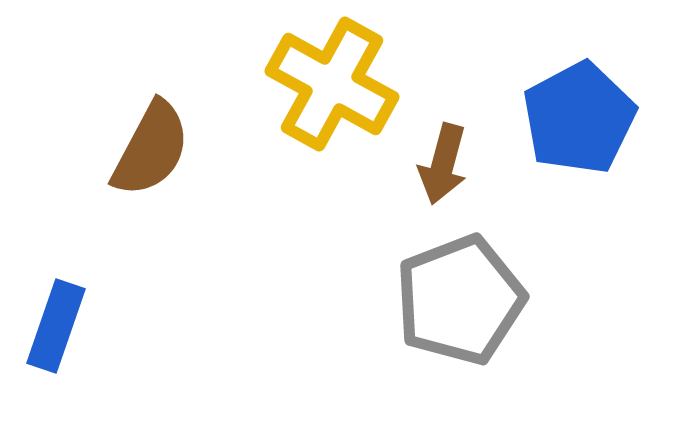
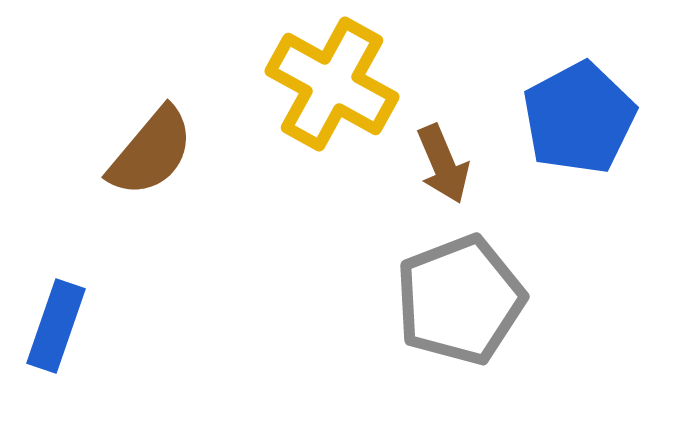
brown semicircle: moved 3 px down; rotated 12 degrees clockwise
brown arrow: rotated 38 degrees counterclockwise
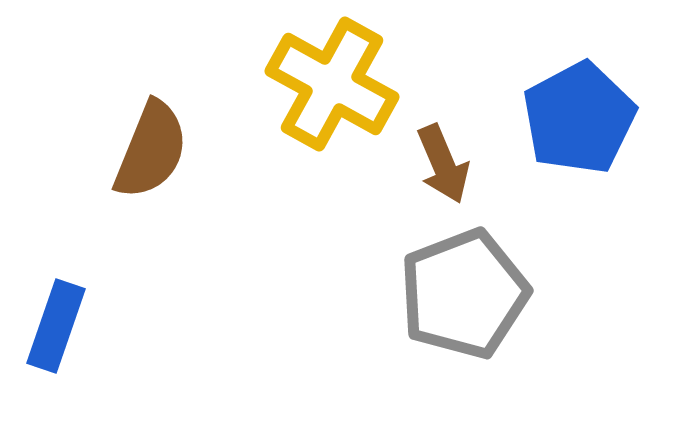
brown semicircle: moved 2 px up; rotated 18 degrees counterclockwise
gray pentagon: moved 4 px right, 6 px up
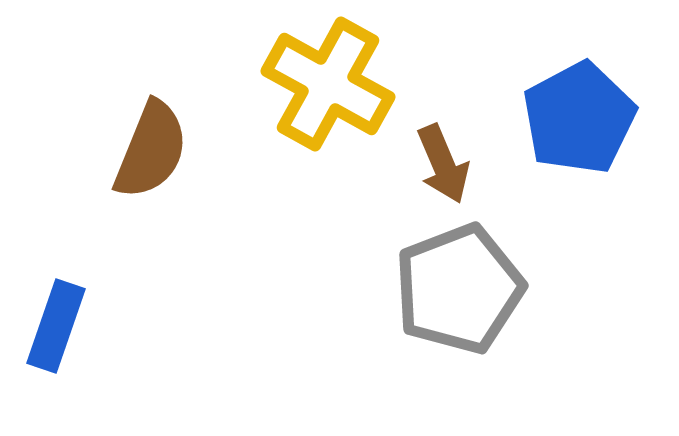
yellow cross: moved 4 px left
gray pentagon: moved 5 px left, 5 px up
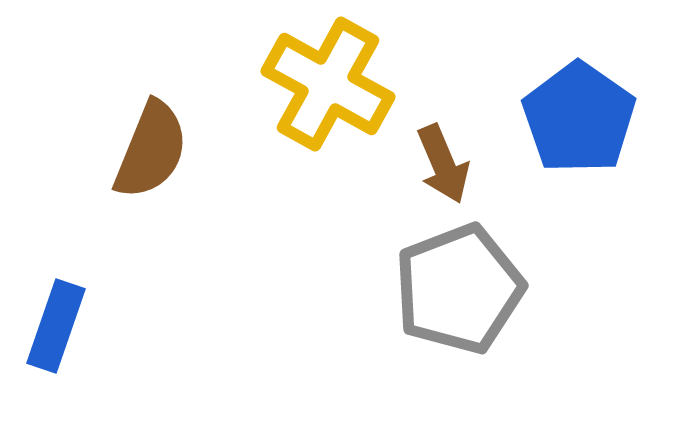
blue pentagon: rotated 9 degrees counterclockwise
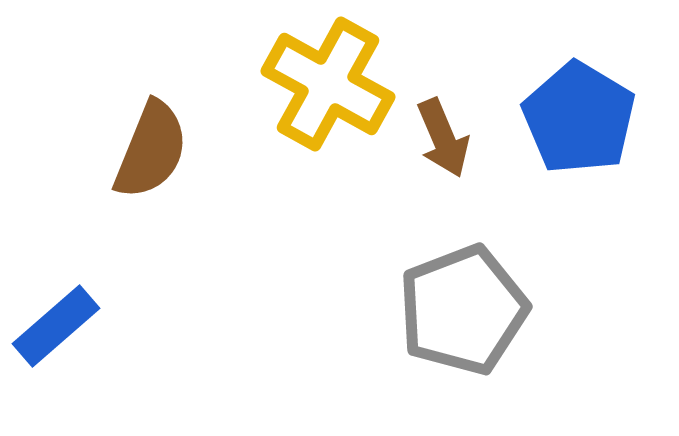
blue pentagon: rotated 4 degrees counterclockwise
brown arrow: moved 26 px up
gray pentagon: moved 4 px right, 21 px down
blue rectangle: rotated 30 degrees clockwise
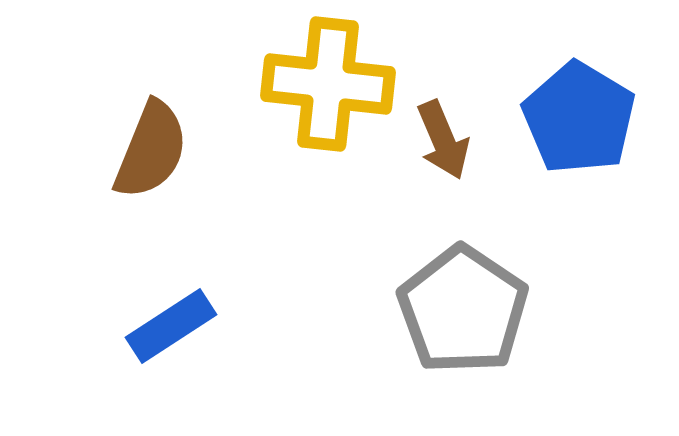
yellow cross: rotated 23 degrees counterclockwise
brown arrow: moved 2 px down
gray pentagon: rotated 17 degrees counterclockwise
blue rectangle: moved 115 px right; rotated 8 degrees clockwise
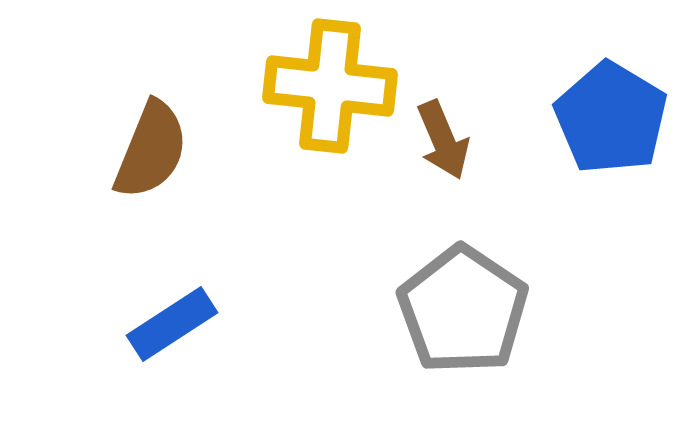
yellow cross: moved 2 px right, 2 px down
blue pentagon: moved 32 px right
blue rectangle: moved 1 px right, 2 px up
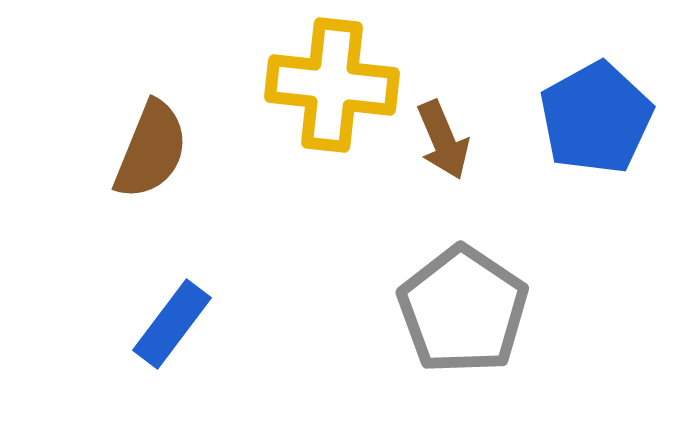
yellow cross: moved 2 px right, 1 px up
blue pentagon: moved 15 px left; rotated 12 degrees clockwise
blue rectangle: rotated 20 degrees counterclockwise
